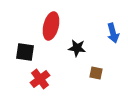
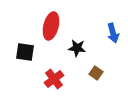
brown square: rotated 24 degrees clockwise
red cross: moved 14 px right
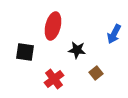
red ellipse: moved 2 px right
blue arrow: moved 1 px right, 1 px down; rotated 42 degrees clockwise
black star: moved 2 px down
brown square: rotated 16 degrees clockwise
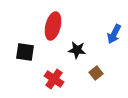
red cross: rotated 18 degrees counterclockwise
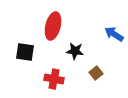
blue arrow: rotated 96 degrees clockwise
black star: moved 2 px left, 1 px down
red cross: rotated 24 degrees counterclockwise
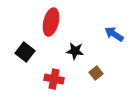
red ellipse: moved 2 px left, 4 px up
black square: rotated 30 degrees clockwise
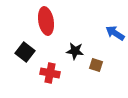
red ellipse: moved 5 px left, 1 px up; rotated 24 degrees counterclockwise
blue arrow: moved 1 px right, 1 px up
brown square: moved 8 px up; rotated 32 degrees counterclockwise
red cross: moved 4 px left, 6 px up
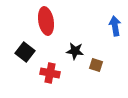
blue arrow: moved 7 px up; rotated 48 degrees clockwise
